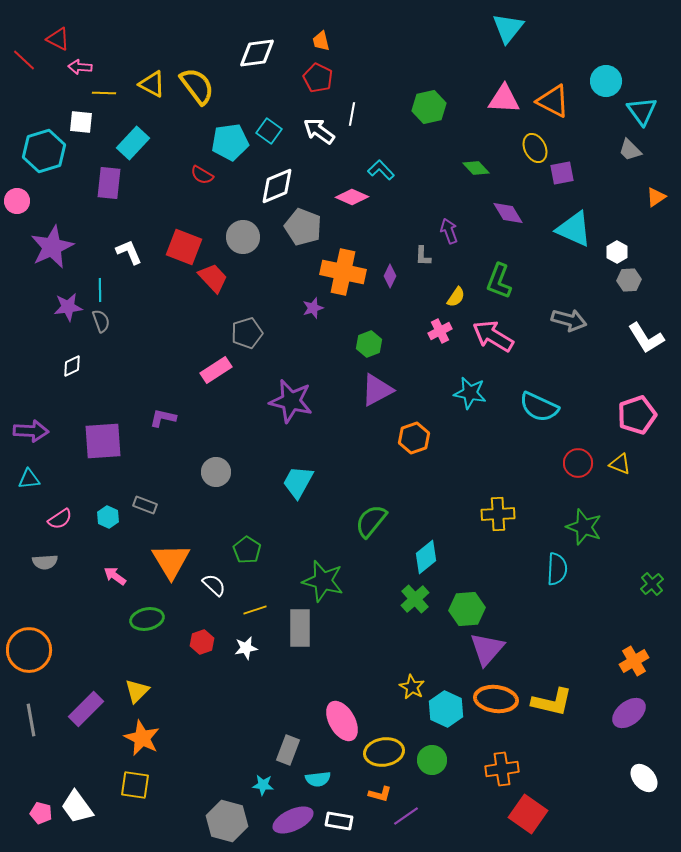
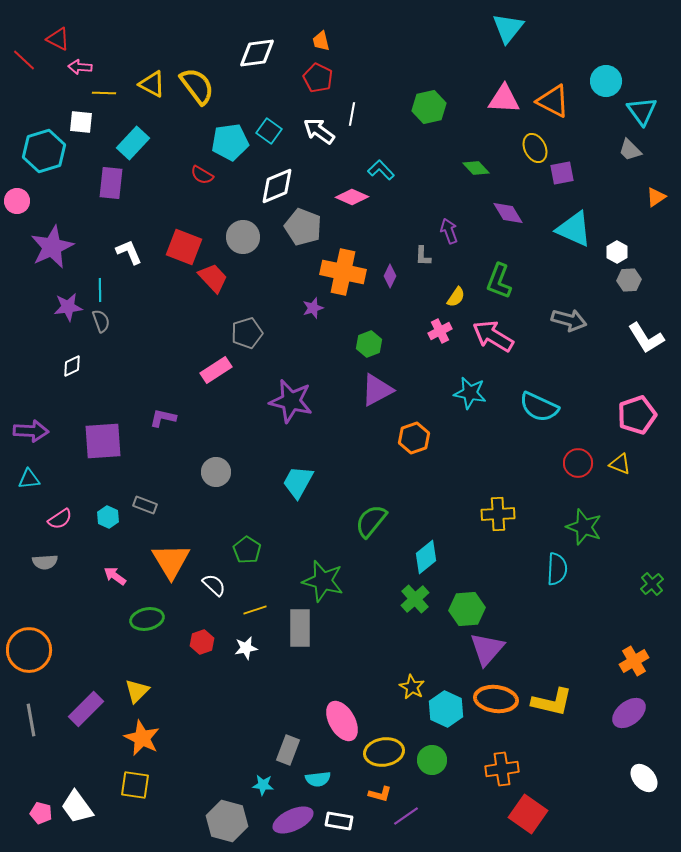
purple rectangle at (109, 183): moved 2 px right
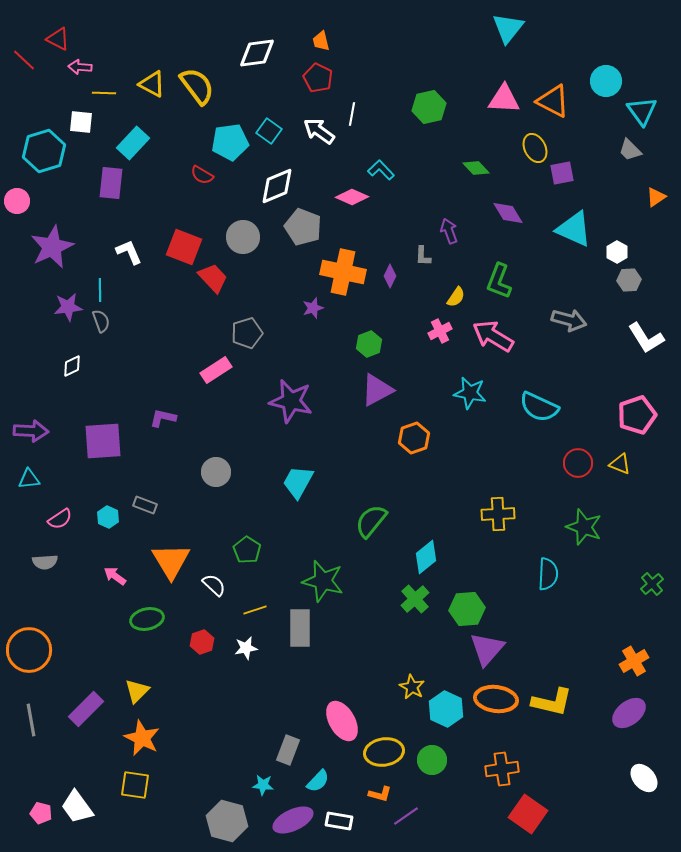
cyan semicircle at (557, 569): moved 9 px left, 5 px down
cyan semicircle at (318, 779): moved 2 px down; rotated 40 degrees counterclockwise
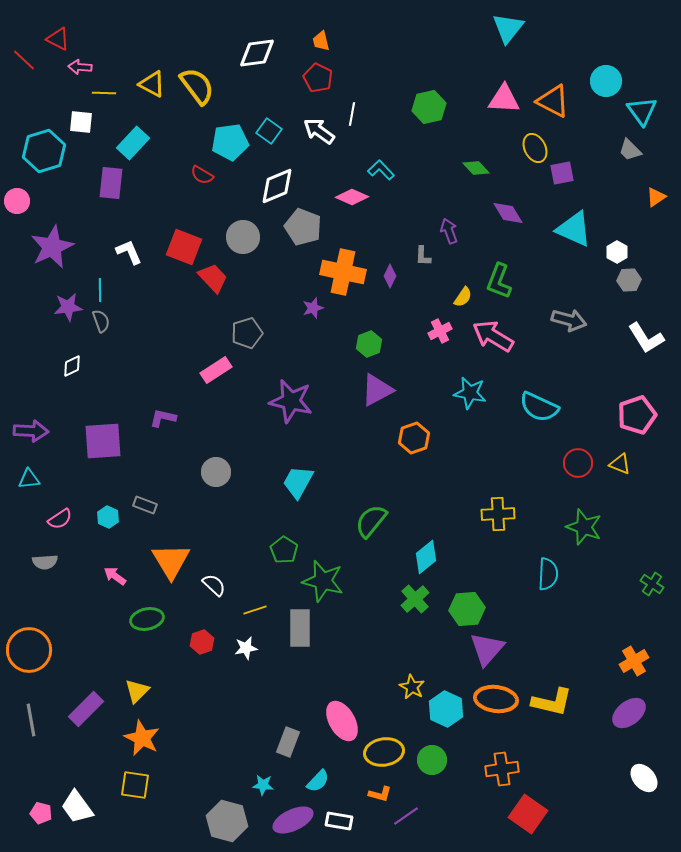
yellow semicircle at (456, 297): moved 7 px right
green pentagon at (247, 550): moved 37 px right
green cross at (652, 584): rotated 15 degrees counterclockwise
gray rectangle at (288, 750): moved 8 px up
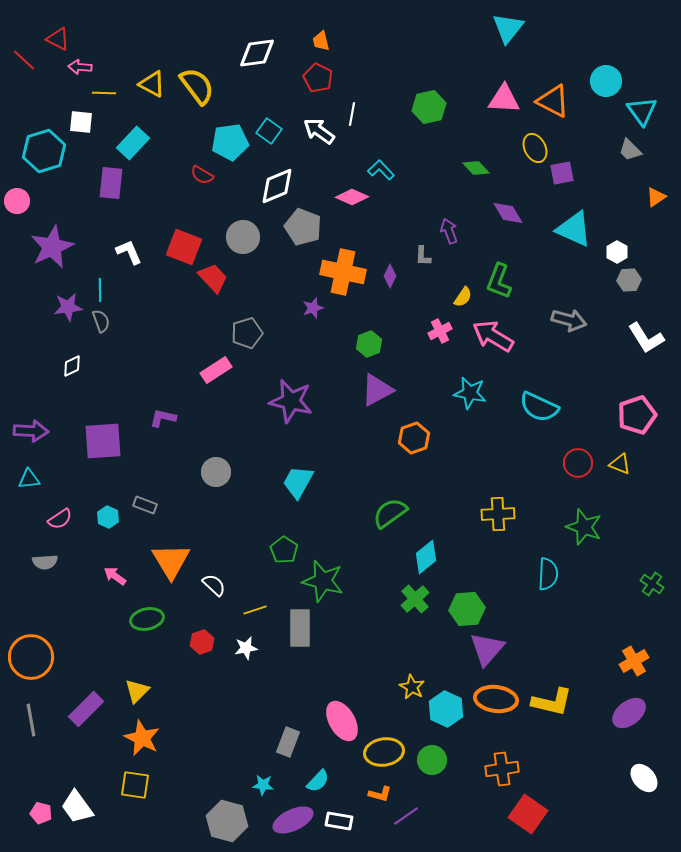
green semicircle at (371, 521): moved 19 px right, 8 px up; rotated 15 degrees clockwise
orange circle at (29, 650): moved 2 px right, 7 px down
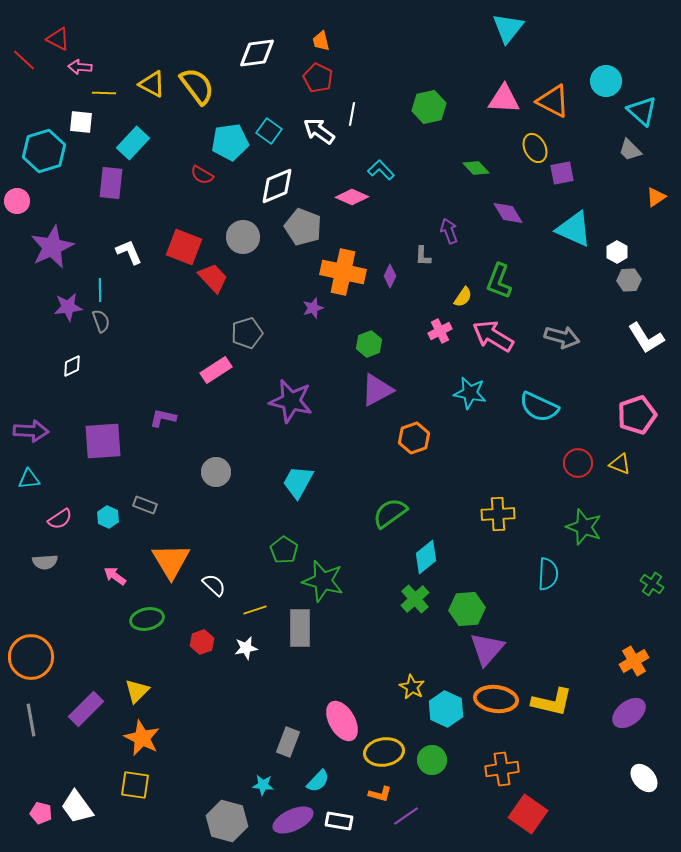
cyan triangle at (642, 111): rotated 12 degrees counterclockwise
gray arrow at (569, 320): moved 7 px left, 17 px down
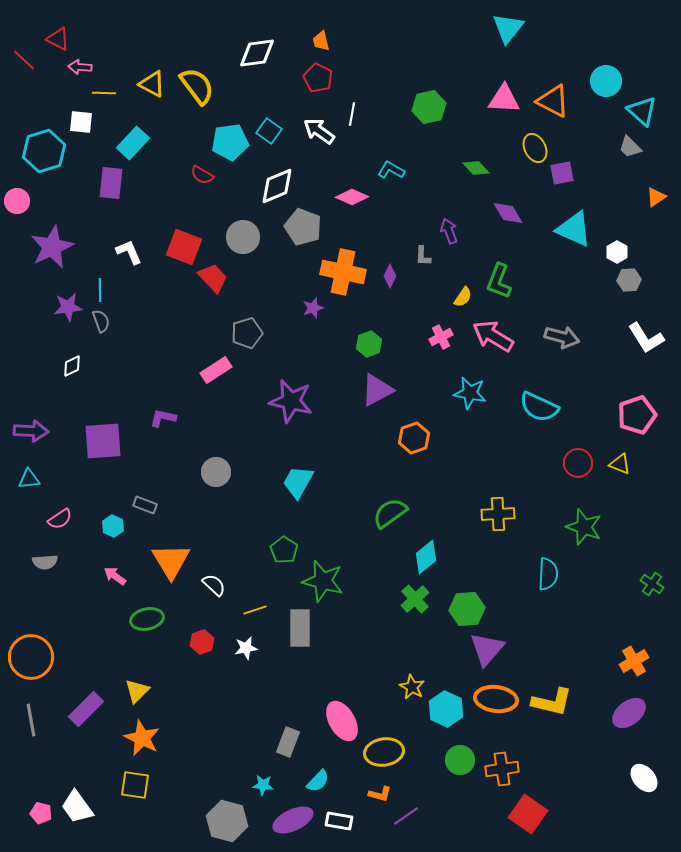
gray trapezoid at (630, 150): moved 3 px up
cyan L-shape at (381, 170): moved 10 px right; rotated 16 degrees counterclockwise
pink cross at (440, 331): moved 1 px right, 6 px down
cyan hexagon at (108, 517): moved 5 px right, 9 px down
green circle at (432, 760): moved 28 px right
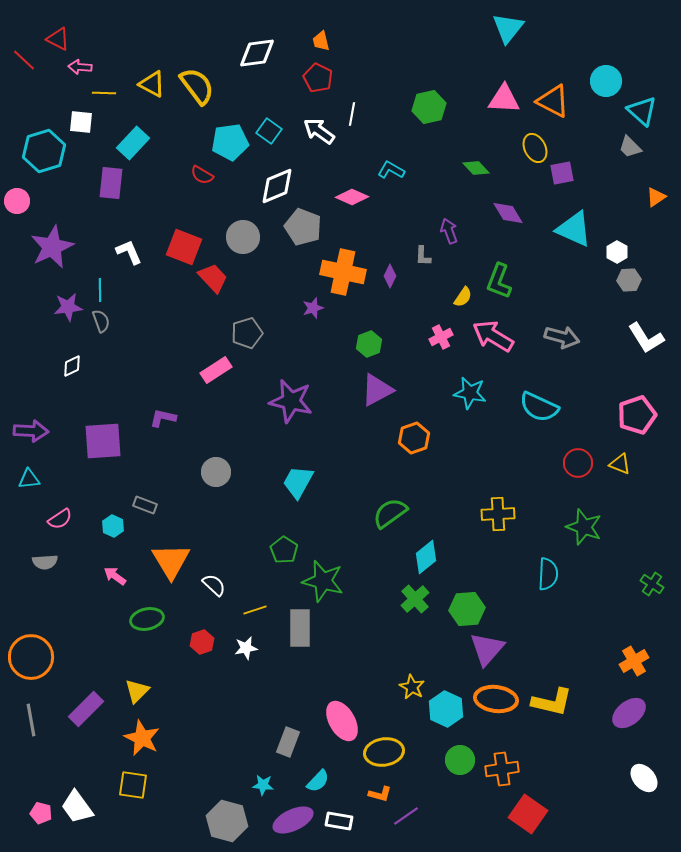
yellow square at (135, 785): moved 2 px left
